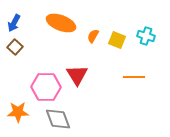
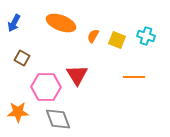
brown square: moved 7 px right, 11 px down; rotated 14 degrees counterclockwise
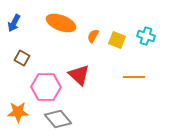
red triangle: moved 2 px right; rotated 15 degrees counterclockwise
gray diamond: rotated 20 degrees counterclockwise
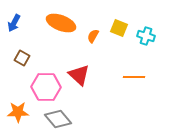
yellow square: moved 2 px right, 12 px up
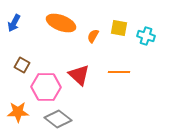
yellow square: rotated 12 degrees counterclockwise
brown square: moved 7 px down
orange line: moved 15 px left, 5 px up
gray diamond: rotated 12 degrees counterclockwise
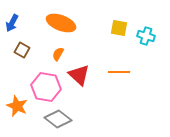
blue arrow: moved 2 px left
orange semicircle: moved 35 px left, 18 px down
brown square: moved 15 px up
pink hexagon: rotated 8 degrees clockwise
orange star: moved 1 px left, 6 px up; rotated 25 degrees clockwise
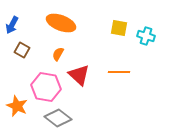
blue arrow: moved 2 px down
gray diamond: moved 1 px up
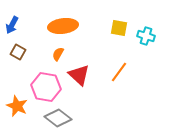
orange ellipse: moved 2 px right, 3 px down; rotated 28 degrees counterclockwise
brown square: moved 4 px left, 2 px down
orange line: rotated 55 degrees counterclockwise
